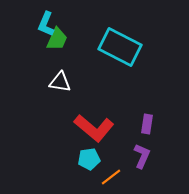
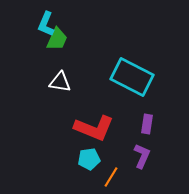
cyan rectangle: moved 12 px right, 30 px down
red L-shape: rotated 18 degrees counterclockwise
orange line: rotated 20 degrees counterclockwise
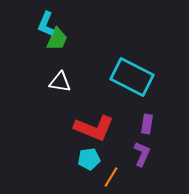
purple L-shape: moved 2 px up
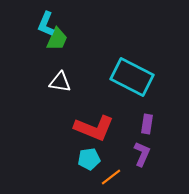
orange line: rotated 20 degrees clockwise
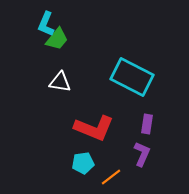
green trapezoid: rotated 15 degrees clockwise
cyan pentagon: moved 6 px left, 4 px down
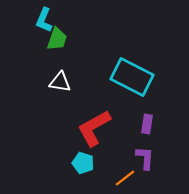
cyan L-shape: moved 2 px left, 4 px up
green trapezoid: rotated 20 degrees counterclockwise
red L-shape: rotated 129 degrees clockwise
purple L-shape: moved 3 px right, 4 px down; rotated 20 degrees counterclockwise
cyan pentagon: rotated 25 degrees clockwise
orange line: moved 14 px right, 1 px down
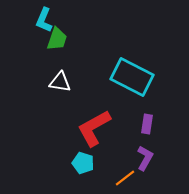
purple L-shape: rotated 25 degrees clockwise
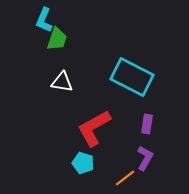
white triangle: moved 2 px right
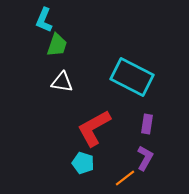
green trapezoid: moved 6 px down
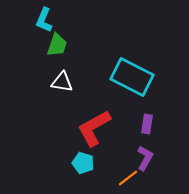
orange line: moved 3 px right
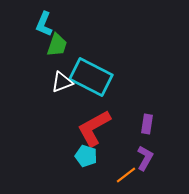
cyan L-shape: moved 4 px down
cyan rectangle: moved 41 px left
white triangle: rotated 30 degrees counterclockwise
cyan pentagon: moved 3 px right, 7 px up
orange line: moved 2 px left, 3 px up
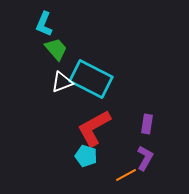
green trapezoid: moved 1 px left, 4 px down; rotated 60 degrees counterclockwise
cyan rectangle: moved 2 px down
orange line: rotated 10 degrees clockwise
